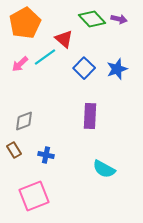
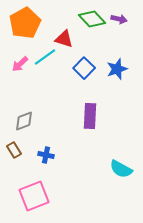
red triangle: rotated 24 degrees counterclockwise
cyan semicircle: moved 17 px right
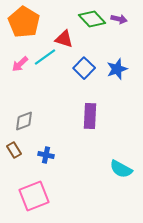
orange pentagon: moved 1 px left, 1 px up; rotated 12 degrees counterclockwise
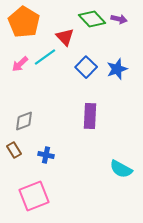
red triangle: moved 1 px right, 2 px up; rotated 30 degrees clockwise
blue square: moved 2 px right, 1 px up
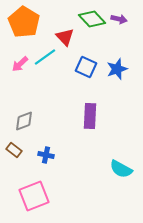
blue square: rotated 20 degrees counterclockwise
brown rectangle: rotated 21 degrees counterclockwise
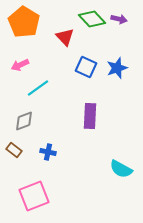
cyan line: moved 7 px left, 31 px down
pink arrow: moved 1 px down; rotated 18 degrees clockwise
blue star: moved 1 px up
blue cross: moved 2 px right, 3 px up
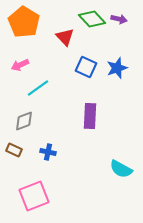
brown rectangle: rotated 14 degrees counterclockwise
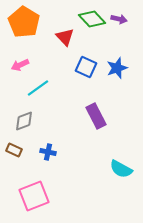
purple rectangle: moved 6 px right; rotated 30 degrees counterclockwise
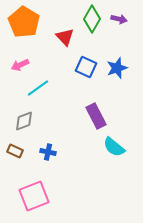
green diamond: rotated 72 degrees clockwise
brown rectangle: moved 1 px right, 1 px down
cyan semicircle: moved 7 px left, 22 px up; rotated 10 degrees clockwise
